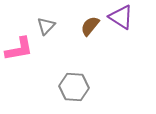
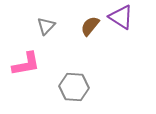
pink L-shape: moved 7 px right, 15 px down
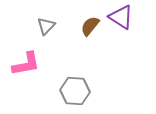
gray hexagon: moved 1 px right, 4 px down
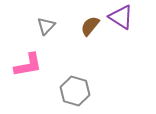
pink L-shape: moved 2 px right, 1 px down
gray hexagon: rotated 12 degrees clockwise
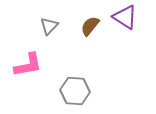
purple triangle: moved 4 px right
gray triangle: moved 3 px right
gray hexagon: rotated 12 degrees counterclockwise
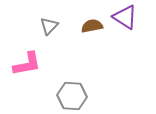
brown semicircle: moved 2 px right; rotated 40 degrees clockwise
pink L-shape: moved 1 px left, 1 px up
gray hexagon: moved 3 px left, 5 px down
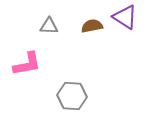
gray triangle: rotated 48 degrees clockwise
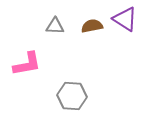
purple triangle: moved 2 px down
gray triangle: moved 6 px right
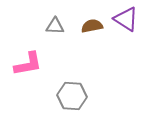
purple triangle: moved 1 px right
pink L-shape: moved 1 px right
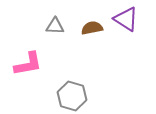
brown semicircle: moved 2 px down
gray hexagon: rotated 12 degrees clockwise
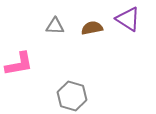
purple triangle: moved 2 px right
pink L-shape: moved 9 px left
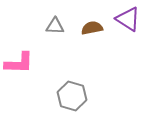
pink L-shape: moved 1 px up; rotated 12 degrees clockwise
